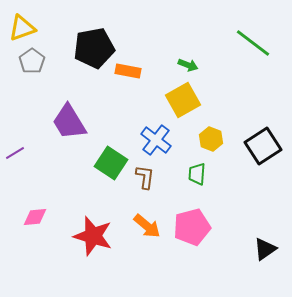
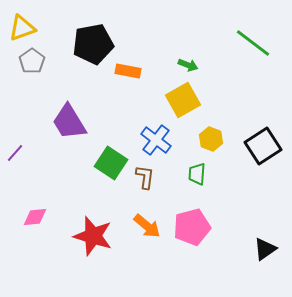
black pentagon: moved 1 px left, 4 px up
purple line: rotated 18 degrees counterclockwise
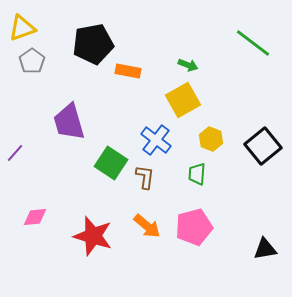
purple trapezoid: rotated 15 degrees clockwise
black square: rotated 6 degrees counterclockwise
pink pentagon: moved 2 px right
black triangle: rotated 25 degrees clockwise
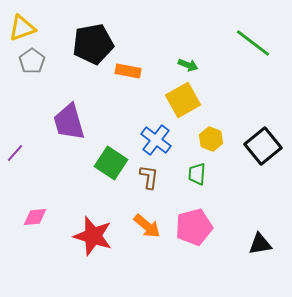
brown L-shape: moved 4 px right
black triangle: moved 5 px left, 5 px up
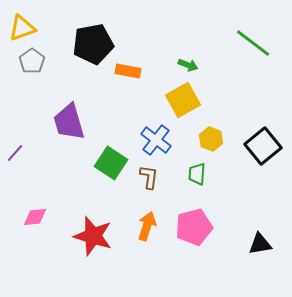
orange arrow: rotated 112 degrees counterclockwise
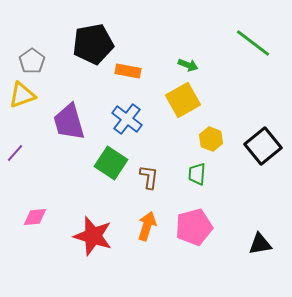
yellow triangle: moved 67 px down
blue cross: moved 29 px left, 21 px up
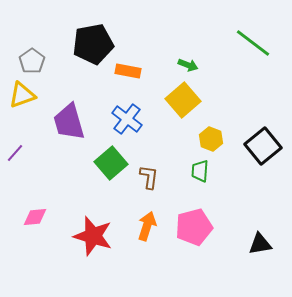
yellow square: rotated 12 degrees counterclockwise
green square: rotated 16 degrees clockwise
green trapezoid: moved 3 px right, 3 px up
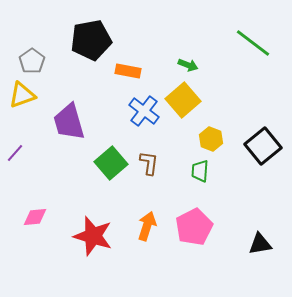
black pentagon: moved 2 px left, 4 px up
blue cross: moved 17 px right, 8 px up
brown L-shape: moved 14 px up
pink pentagon: rotated 12 degrees counterclockwise
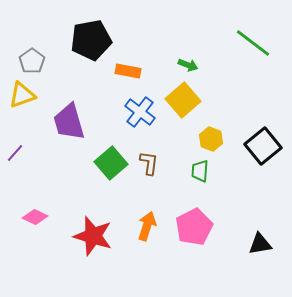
blue cross: moved 4 px left, 1 px down
pink diamond: rotated 30 degrees clockwise
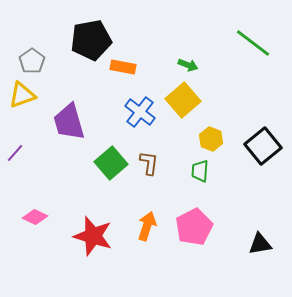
orange rectangle: moved 5 px left, 4 px up
